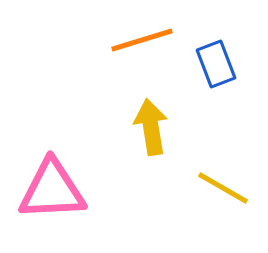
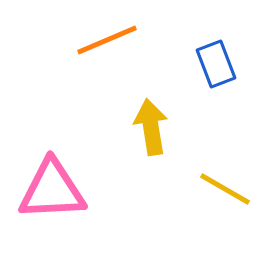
orange line: moved 35 px left; rotated 6 degrees counterclockwise
yellow line: moved 2 px right, 1 px down
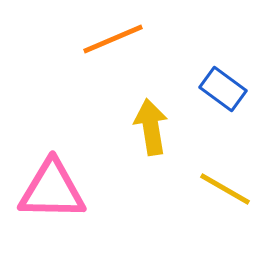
orange line: moved 6 px right, 1 px up
blue rectangle: moved 7 px right, 25 px down; rotated 33 degrees counterclockwise
pink triangle: rotated 4 degrees clockwise
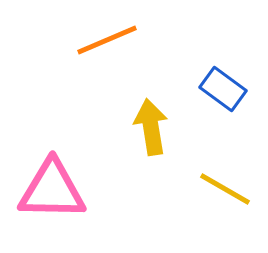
orange line: moved 6 px left, 1 px down
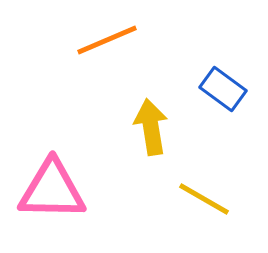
yellow line: moved 21 px left, 10 px down
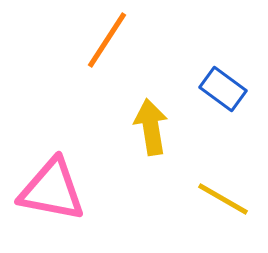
orange line: rotated 34 degrees counterclockwise
pink triangle: rotated 10 degrees clockwise
yellow line: moved 19 px right
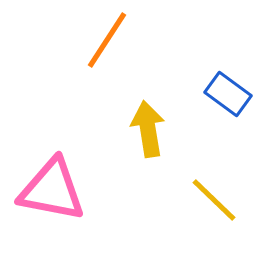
blue rectangle: moved 5 px right, 5 px down
yellow arrow: moved 3 px left, 2 px down
yellow line: moved 9 px left, 1 px down; rotated 14 degrees clockwise
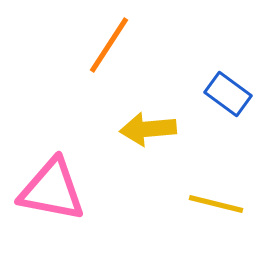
orange line: moved 2 px right, 5 px down
yellow arrow: rotated 86 degrees counterclockwise
yellow line: moved 2 px right, 4 px down; rotated 30 degrees counterclockwise
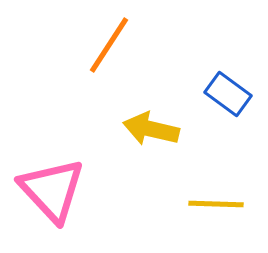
yellow arrow: moved 3 px right; rotated 18 degrees clockwise
pink triangle: rotated 36 degrees clockwise
yellow line: rotated 12 degrees counterclockwise
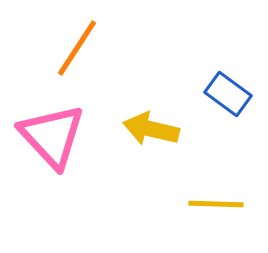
orange line: moved 32 px left, 3 px down
pink triangle: moved 54 px up
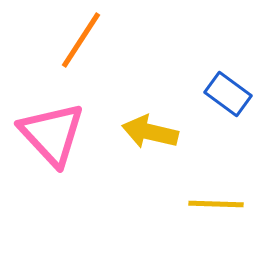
orange line: moved 4 px right, 8 px up
yellow arrow: moved 1 px left, 3 px down
pink triangle: moved 2 px up
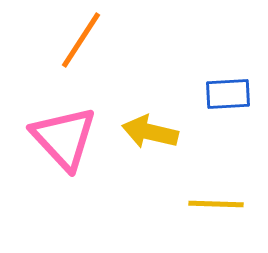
blue rectangle: rotated 39 degrees counterclockwise
pink triangle: moved 12 px right, 4 px down
